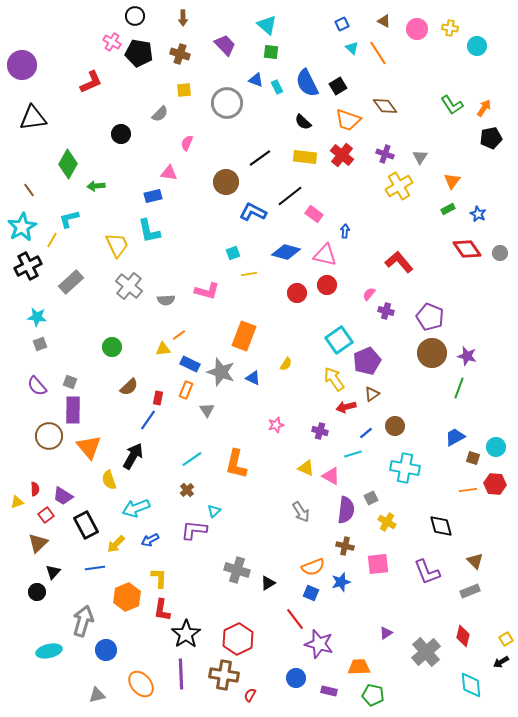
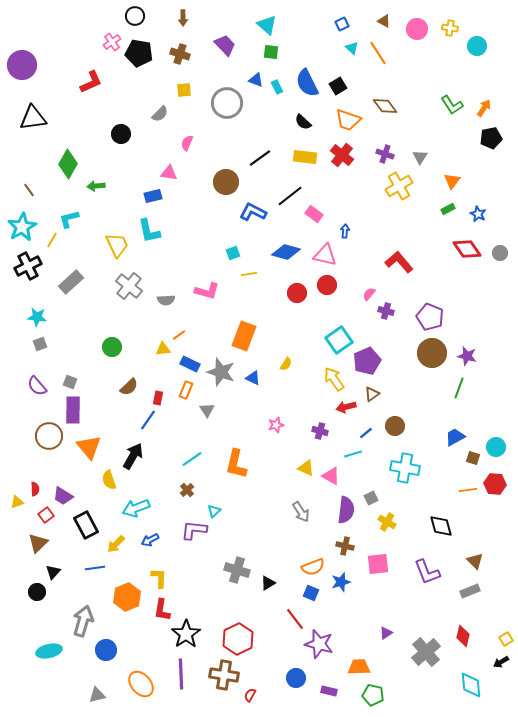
pink cross at (112, 42): rotated 24 degrees clockwise
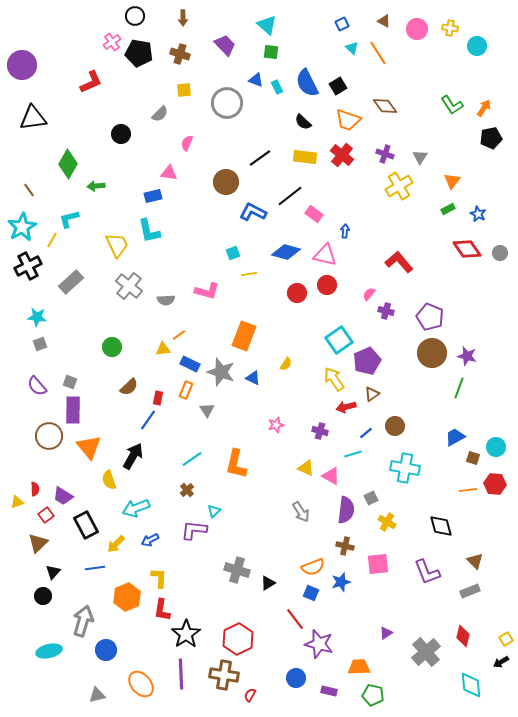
black circle at (37, 592): moved 6 px right, 4 px down
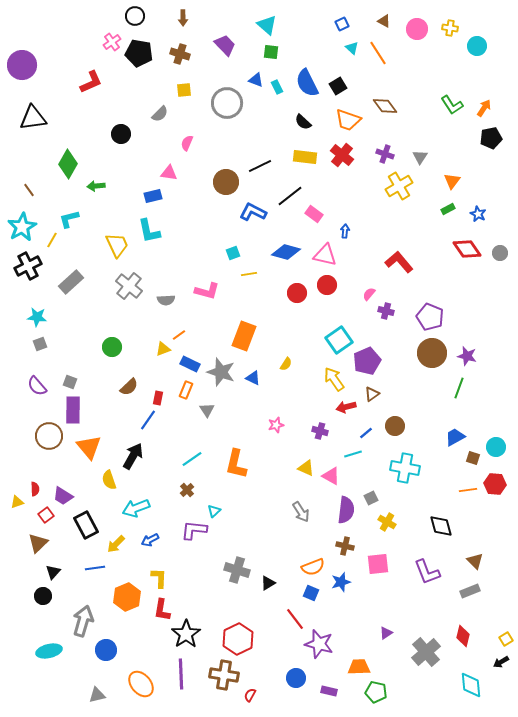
black line at (260, 158): moved 8 px down; rotated 10 degrees clockwise
yellow triangle at (163, 349): rotated 14 degrees counterclockwise
green pentagon at (373, 695): moved 3 px right, 3 px up
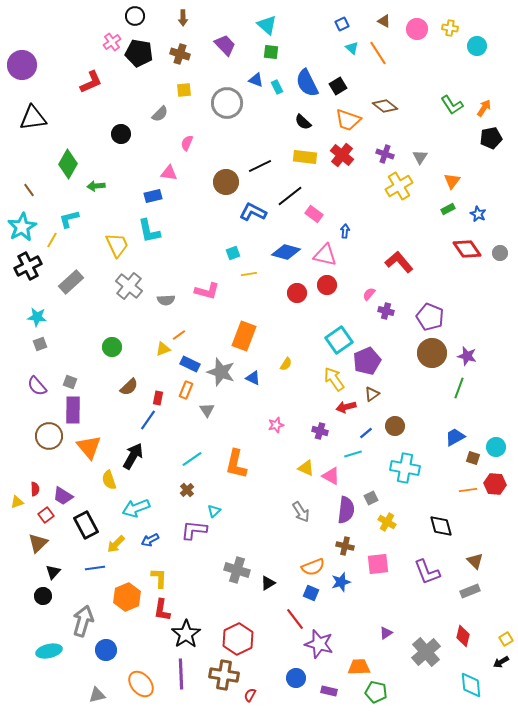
brown diamond at (385, 106): rotated 15 degrees counterclockwise
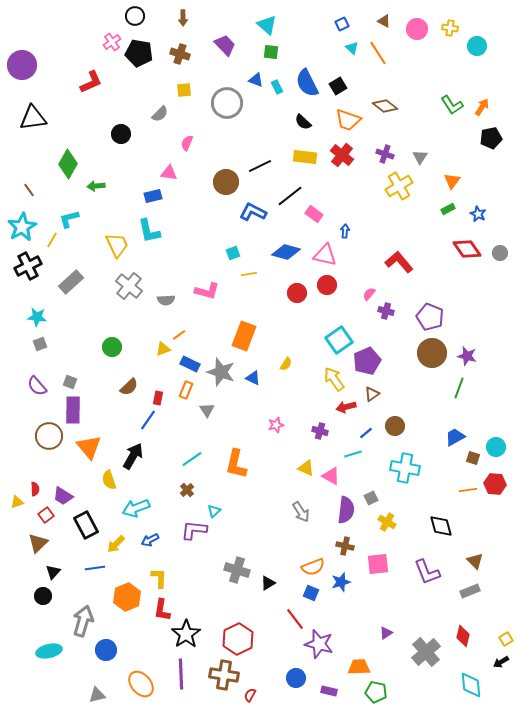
orange arrow at (484, 108): moved 2 px left, 1 px up
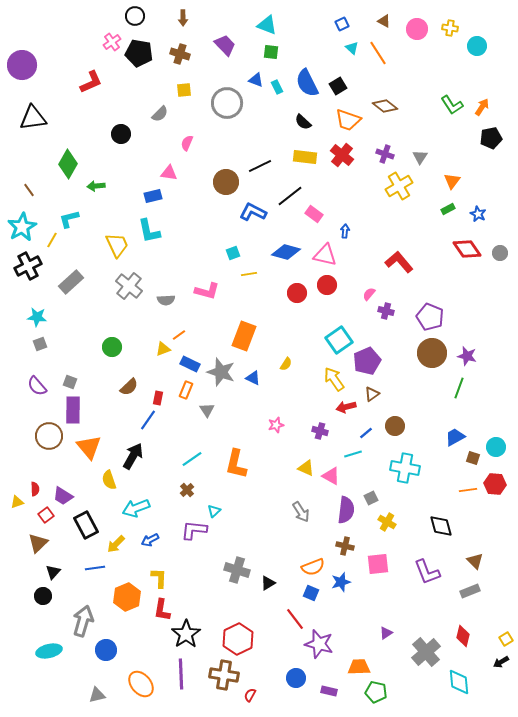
cyan triangle at (267, 25): rotated 20 degrees counterclockwise
cyan diamond at (471, 685): moved 12 px left, 3 px up
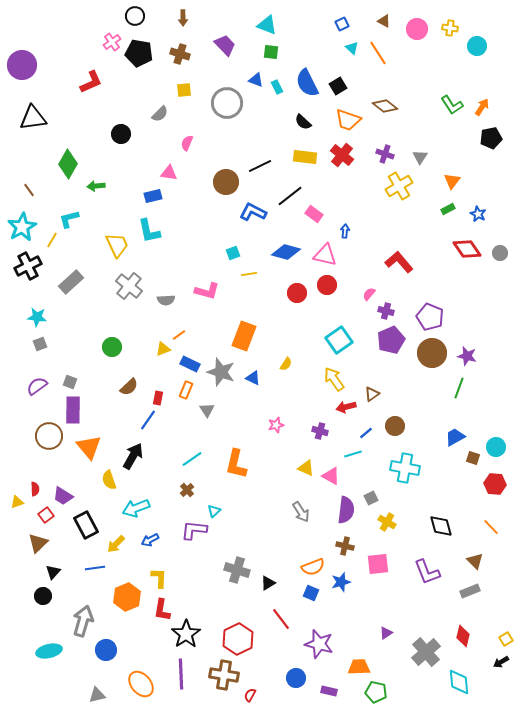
purple pentagon at (367, 361): moved 24 px right, 21 px up
purple semicircle at (37, 386): rotated 95 degrees clockwise
orange line at (468, 490): moved 23 px right, 37 px down; rotated 54 degrees clockwise
red line at (295, 619): moved 14 px left
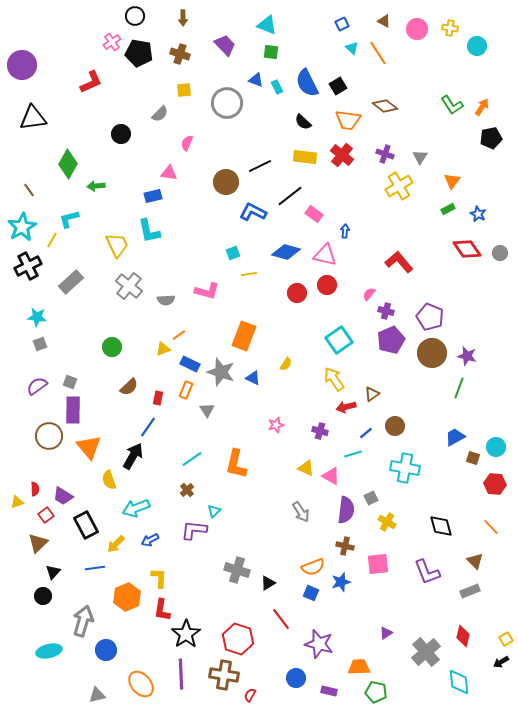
orange trapezoid at (348, 120): rotated 12 degrees counterclockwise
blue line at (148, 420): moved 7 px down
red hexagon at (238, 639): rotated 16 degrees counterclockwise
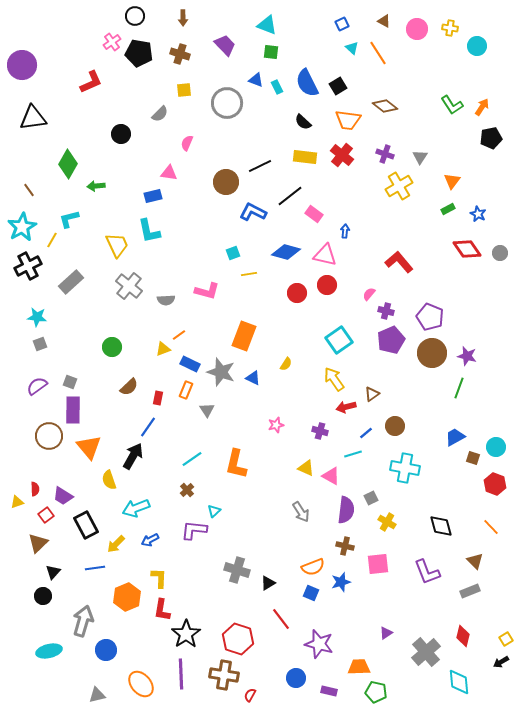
red hexagon at (495, 484): rotated 15 degrees clockwise
